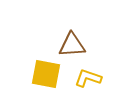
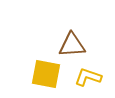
yellow L-shape: moved 1 px up
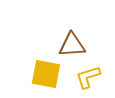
yellow L-shape: rotated 36 degrees counterclockwise
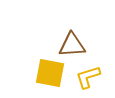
yellow square: moved 4 px right, 1 px up
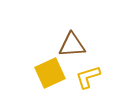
yellow square: rotated 36 degrees counterclockwise
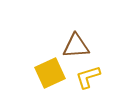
brown triangle: moved 4 px right, 1 px down
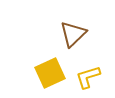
brown triangle: moved 3 px left, 12 px up; rotated 40 degrees counterclockwise
